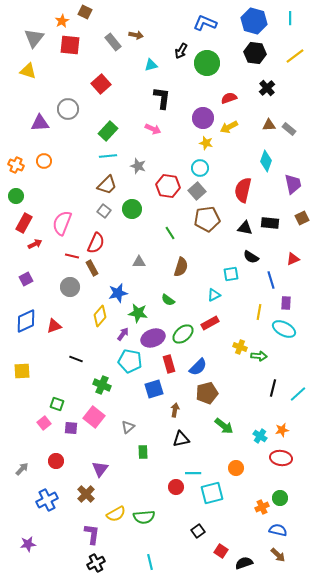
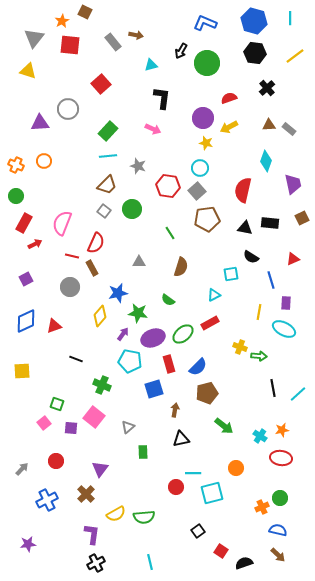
black line at (273, 388): rotated 24 degrees counterclockwise
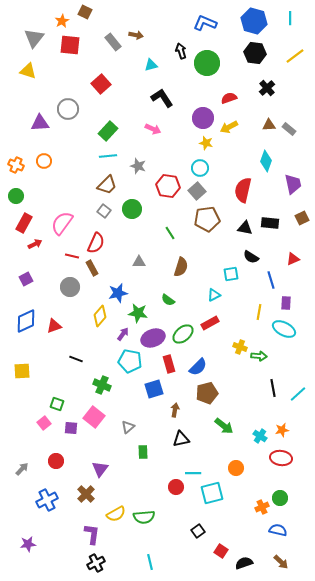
black arrow at (181, 51): rotated 133 degrees clockwise
black L-shape at (162, 98): rotated 40 degrees counterclockwise
pink semicircle at (62, 223): rotated 15 degrees clockwise
brown arrow at (278, 555): moved 3 px right, 7 px down
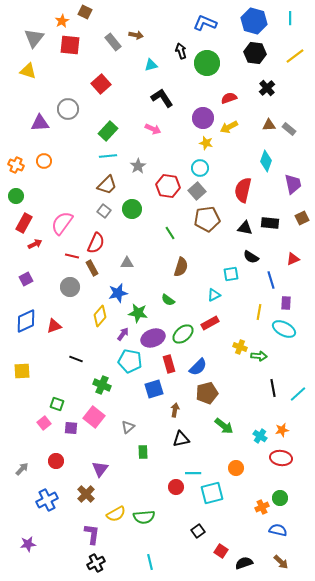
gray star at (138, 166): rotated 21 degrees clockwise
gray triangle at (139, 262): moved 12 px left, 1 px down
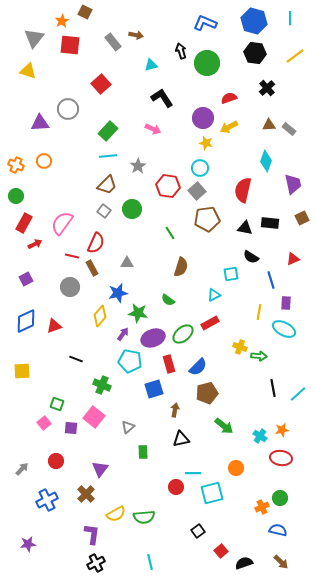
red square at (221, 551): rotated 16 degrees clockwise
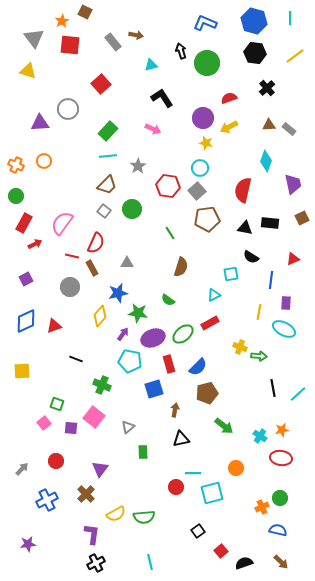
gray triangle at (34, 38): rotated 15 degrees counterclockwise
blue line at (271, 280): rotated 24 degrees clockwise
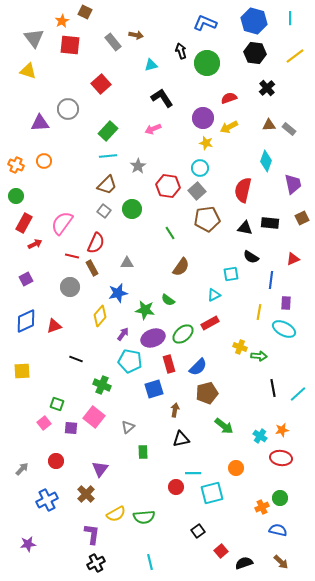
pink arrow at (153, 129): rotated 133 degrees clockwise
brown semicircle at (181, 267): rotated 18 degrees clockwise
green star at (138, 313): moved 7 px right, 3 px up
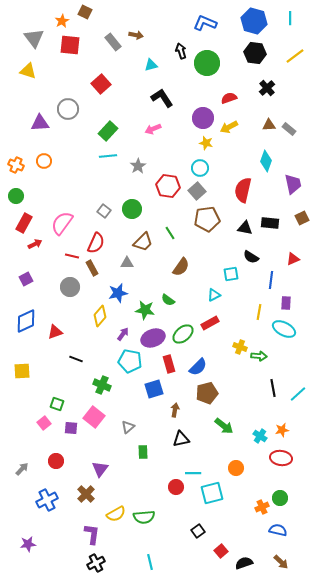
brown trapezoid at (107, 185): moved 36 px right, 57 px down
red triangle at (54, 326): moved 1 px right, 6 px down
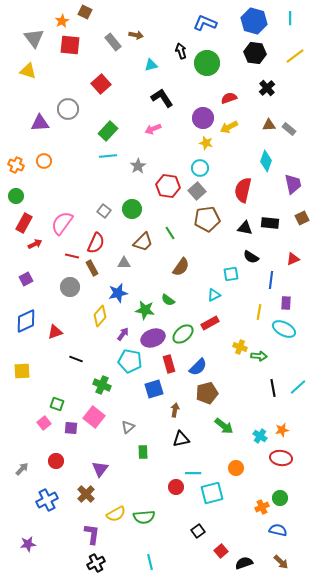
gray triangle at (127, 263): moved 3 px left
cyan line at (298, 394): moved 7 px up
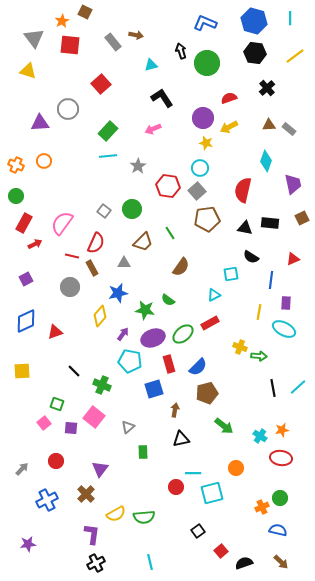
black line at (76, 359): moved 2 px left, 12 px down; rotated 24 degrees clockwise
